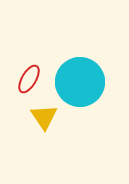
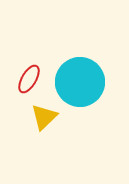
yellow triangle: rotated 20 degrees clockwise
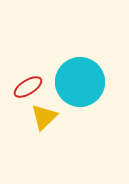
red ellipse: moved 1 px left, 8 px down; rotated 28 degrees clockwise
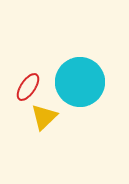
red ellipse: rotated 24 degrees counterclockwise
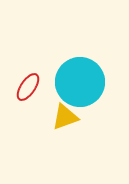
yellow triangle: moved 21 px right; rotated 24 degrees clockwise
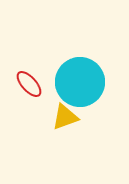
red ellipse: moved 1 px right, 3 px up; rotated 76 degrees counterclockwise
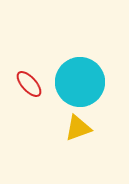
yellow triangle: moved 13 px right, 11 px down
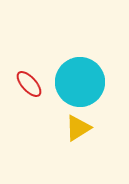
yellow triangle: rotated 12 degrees counterclockwise
